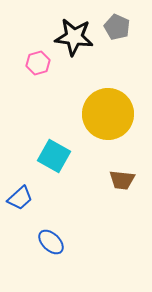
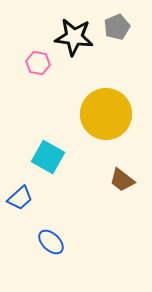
gray pentagon: rotated 25 degrees clockwise
pink hexagon: rotated 25 degrees clockwise
yellow circle: moved 2 px left
cyan square: moved 6 px left, 1 px down
brown trapezoid: rotated 32 degrees clockwise
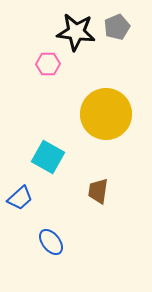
black star: moved 2 px right, 5 px up
pink hexagon: moved 10 px right, 1 px down; rotated 10 degrees counterclockwise
brown trapezoid: moved 24 px left, 11 px down; rotated 60 degrees clockwise
blue ellipse: rotated 8 degrees clockwise
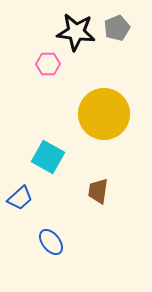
gray pentagon: moved 1 px down
yellow circle: moved 2 px left
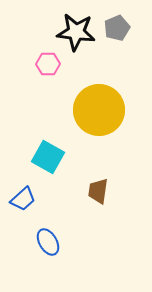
yellow circle: moved 5 px left, 4 px up
blue trapezoid: moved 3 px right, 1 px down
blue ellipse: moved 3 px left; rotated 8 degrees clockwise
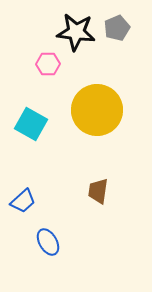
yellow circle: moved 2 px left
cyan square: moved 17 px left, 33 px up
blue trapezoid: moved 2 px down
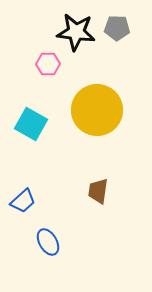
gray pentagon: rotated 25 degrees clockwise
